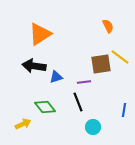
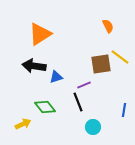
purple line: moved 3 px down; rotated 16 degrees counterclockwise
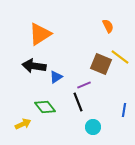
brown square: rotated 30 degrees clockwise
blue triangle: rotated 16 degrees counterclockwise
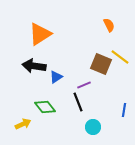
orange semicircle: moved 1 px right, 1 px up
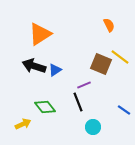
black arrow: rotated 10 degrees clockwise
blue triangle: moved 1 px left, 7 px up
blue line: rotated 64 degrees counterclockwise
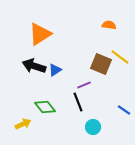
orange semicircle: rotated 56 degrees counterclockwise
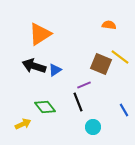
blue line: rotated 24 degrees clockwise
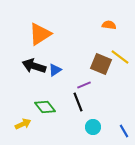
blue line: moved 21 px down
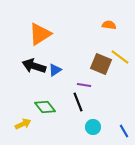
purple line: rotated 32 degrees clockwise
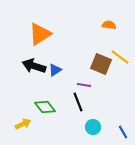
blue line: moved 1 px left, 1 px down
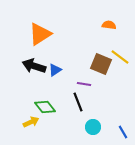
purple line: moved 1 px up
yellow arrow: moved 8 px right, 2 px up
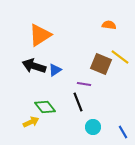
orange triangle: moved 1 px down
